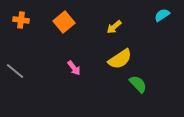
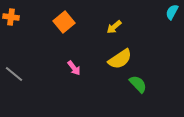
cyan semicircle: moved 10 px right, 3 px up; rotated 28 degrees counterclockwise
orange cross: moved 10 px left, 3 px up
gray line: moved 1 px left, 3 px down
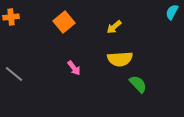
orange cross: rotated 14 degrees counterclockwise
yellow semicircle: rotated 30 degrees clockwise
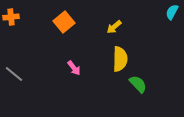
yellow semicircle: rotated 85 degrees counterclockwise
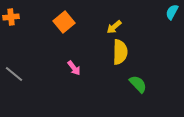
yellow semicircle: moved 7 px up
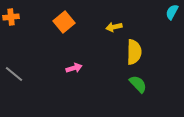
yellow arrow: rotated 28 degrees clockwise
yellow semicircle: moved 14 px right
pink arrow: rotated 70 degrees counterclockwise
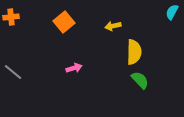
yellow arrow: moved 1 px left, 1 px up
gray line: moved 1 px left, 2 px up
green semicircle: moved 2 px right, 4 px up
